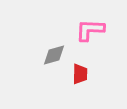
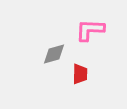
gray diamond: moved 1 px up
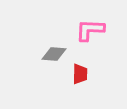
gray diamond: rotated 20 degrees clockwise
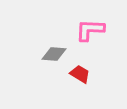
red trapezoid: rotated 60 degrees counterclockwise
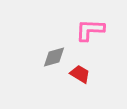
gray diamond: moved 3 px down; rotated 20 degrees counterclockwise
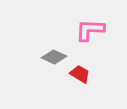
gray diamond: rotated 40 degrees clockwise
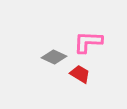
pink L-shape: moved 2 px left, 12 px down
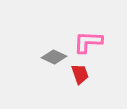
red trapezoid: rotated 40 degrees clockwise
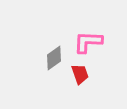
gray diamond: moved 1 px down; rotated 60 degrees counterclockwise
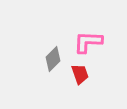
gray diamond: moved 1 px left, 1 px down; rotated 10 degrees counterclockwise
